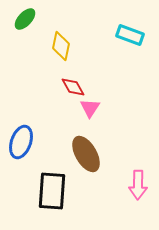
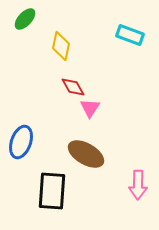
brown ellipse: rotated 30 degrees counterclockwise
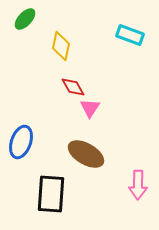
black rectangle: moved 1 px left, 3 px down
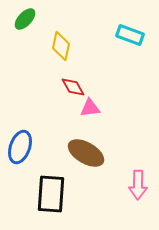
pink triangle: rotated 50 degrees clockwise
blue ellipse: moved 1 px left, 5 px down
brown ellipse: moved 1 px up
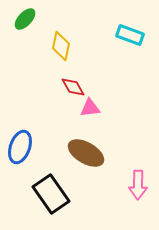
black rectangle: rotated 39 degrees counterclockwise
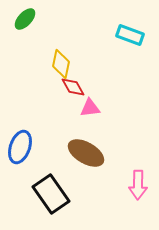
yellow diamond: moved 18 px down
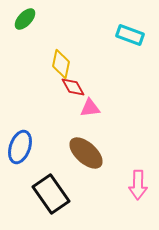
brown ellipse: rotated 12 degrees clockwise
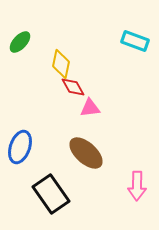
green ellipse: moved 5 px left, 23 px down
cyan rectangle: moved 5 px right, 6 px down
pink arrow: moved 1 px left, 1 px down
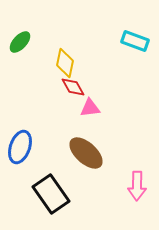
yellow diamond: moved 4 px right, 1 px up
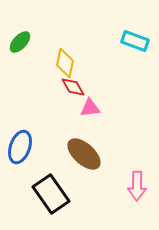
brown ellipse: moved 2 px left, 1 px down
